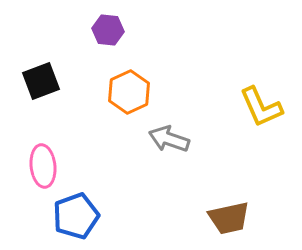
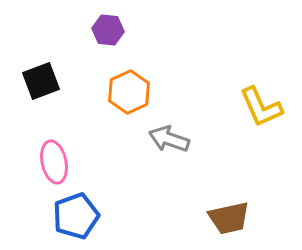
pink ellipse: moved 11 px right, 4 px up; rotated 6 degrees counterclockwise
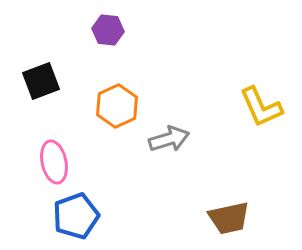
orange hexagon: moved 12 px left, 14 px down
gray arrow: rotated 144 degrees clockwise
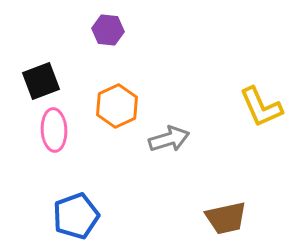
pink ellipse: moved 32 px up; rotated 9 degrees clockwise
brown trapezoid: moved 3 px left
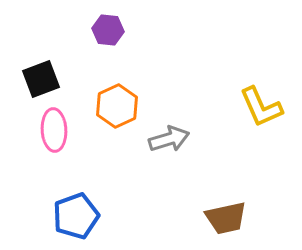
black square: moved 2 px up
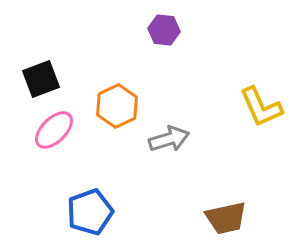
purple hexagon: moved 56 px right
pink ellipse: rotated 48 degrees clockwise
blue pentagon: moved 14 px right, 4 px up
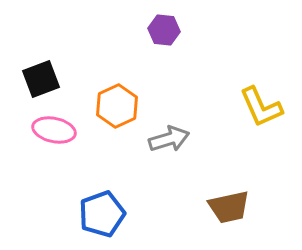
pink ellipse: rotated 57 degrees clockwise
blue pentagon: moved 12 px right, 2 px down
brown trapezoid: moved 3 px right, 11 px up
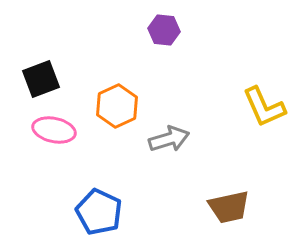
yellow L-shape: moved 3 px right
blue pentagon: moved 3 px left, 2 px up; rotated 27 degrees counterclockwise
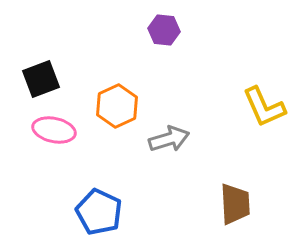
brown trapezoid: moved 6 px right, 3 px up; rotated 81 degrees counterclockwise
